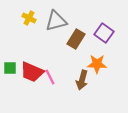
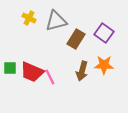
orange star: moved 7 px right, 1 px down
brown arrow: moved 9 px up
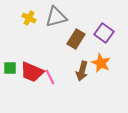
gray triangle: moved 4 px up
orange star: moved 3 px left, 2 px up; rotated 24 degrees clockwise
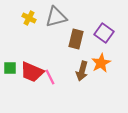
brown rectangle: rotated 18 degrees counterclockwise
orange star: rotated 18 degrees clockwise
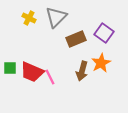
gray triangle: rotated 30 degrees counterclockwise
brown rectangle: rotated 54 degrees clockwise
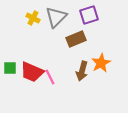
yellow cross: moved 4 px right
purple square: moved 15 px left, 18 px up; rotated 36 degrees clockwise
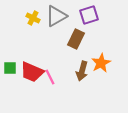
gray triangle: moved 1 px up; rotated 15 degrees clockwise
brown rectangle: rotated 42 degrees counterclockwise
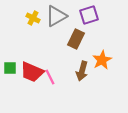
orange star: moved 1 px right, 3 px up
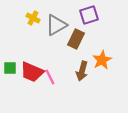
gray triangle: moved 9 px down
